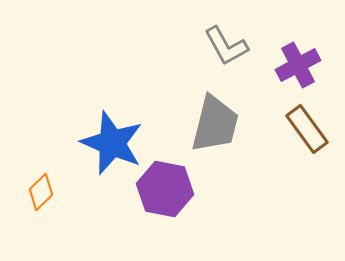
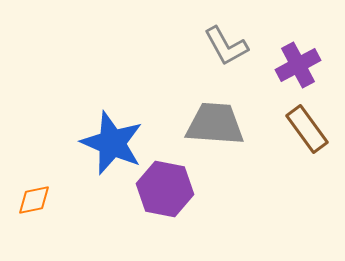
gray trapezoid: rotated 100 degrees counterclockwise
orange diamond: moved 7 px left, 8 px down; rotated 33 degrees clockwise
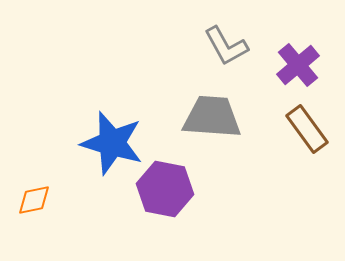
purple cross: rotated 12 degrees counterclockwise
gray trapezoid: moved 3 px left, 7 px up
blue star: rotated 6 degrees counterclockwise
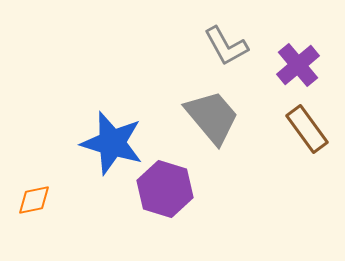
gray trapezoid: rotated 46 degrees clockwise
purple hexagon: rotated 6 degrees clockwise
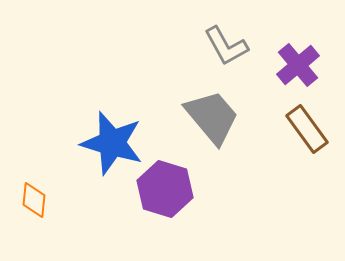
orange diamond: rotated 72 degrees counterclockwise
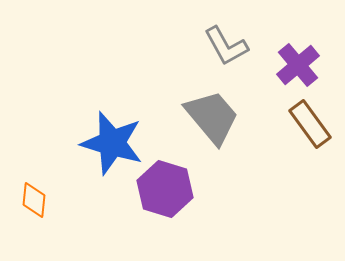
brown rectangle: moved 3 px right, 5 px up
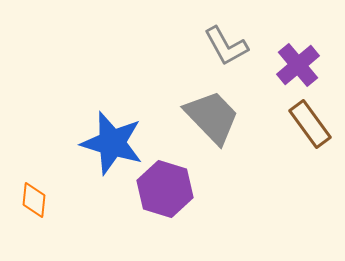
gray trapezoid: rotated 4 degrees counterclockwise
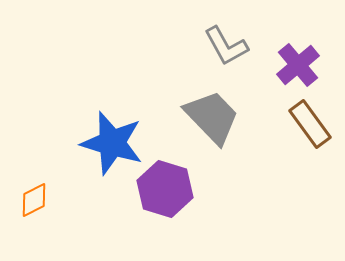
orange diamond: rotated 57 degrees clockwise
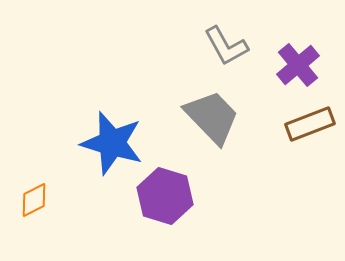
brown rectangle: rotated 75 degrees counterclockwise
purple hexagon: moved 7 px down
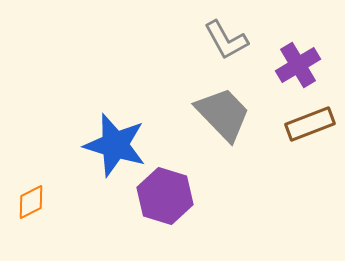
gray L-shape: moved 6 px up
purple cross: rotated 9 degrees clockwise
gray trapezoid: moved 11 px right, 3 px up
blue star: moved 3 px right, 2 px down
orange diamond: moved 3 px left, 2 px down
